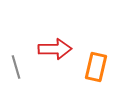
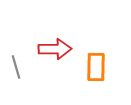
orange rectangle: rotated 12 degrees counterclockwise
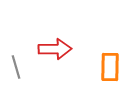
orange rectangle: moved 14 px right
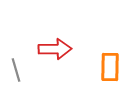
gray line: moved 3 px down
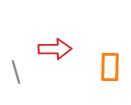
gray line: moved 2 px down
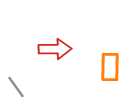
gray line: moved 15 px down; rotated 20 degrees counterclockwise
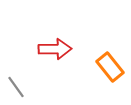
orange rectangle: rotated 40 degrees counterclockwise
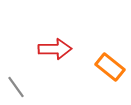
orange rectangle: rotated 12 degrees counterclockwise
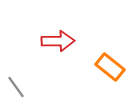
red arrow: moved 3 px right, 8 px up
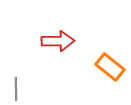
gray line: moved 2 px down; rotated 35 degrees clockwise
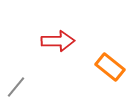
gray line: moved 2 px up; rotated 40 degrees clockwise
